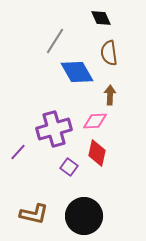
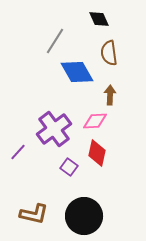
black diamond: moved 2 px left, 1 px down
purple cross: rotated 20 degrees counterclockwise
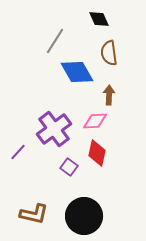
brown arrow: moved 1 px left
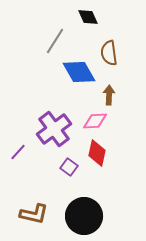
black diamond: moved 11 px left, 2 px up
blue diamond: moved 2 px right
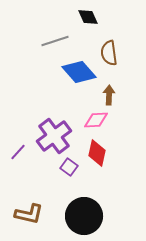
gray line: rotated 40 degrees clockwise
blue diamond: rotated 12 degrees counterclockwise
pink diamond: moved 1 px right, 1 px up
purple cross: moved 7 px down
brown L-shape: moved 5 px left
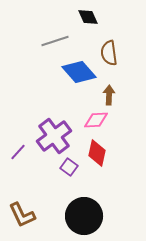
brown L-shape: moved 7 px left, 1 px down; rotated 52 degrees clockwise
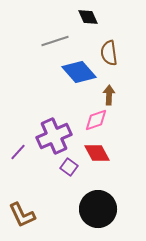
pink diamond: rotated 15 degrees counterclockwise
purple cross: rotated 12 degrees clockwise
red diamond: rotated 40 degrees counterclockwise
black circle: moved 14 px right, 7 px up
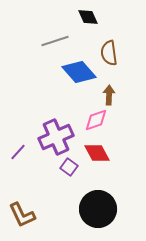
purple cross: moved 2 px right, 1 px down
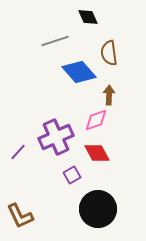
purple square: moved 3 px right, 8 px down; rotated 24 degrees clockwise
brown L-shape: moved 2 px left, 1 px down
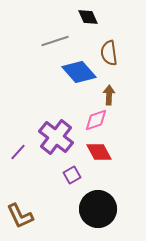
purple cross: rotated 28 degrees counterclockwise
red diamond: moved 2 px right, 1 px up
